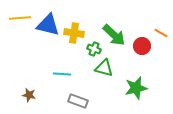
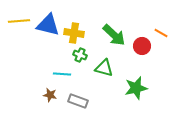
yellow line: moved 1 px left, 3 px down
green cross: moved 14 px left, 6 px down
brown star: moved 21 px right
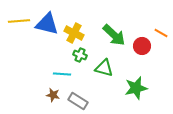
blue triangle: moved 1 px left, 1 px up
yellow cross: rotated 18 degrees clockwise
brown star: moved 3 px right
gray rectangle: rotated 12 degrees clockwise
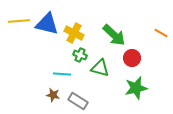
red circle: moved 10 px left, 12 px down
green triangle: moved 4 px left
